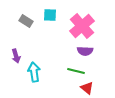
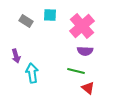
cyan arrow: moved 2 px left, 1 px down
red triangle: moved 1 px right
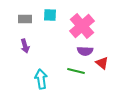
gray rectangle: moved 1 px left, 2 px up; rotated 32 degrees counterclockwise
purple arrow: moved 9 px right, 10 px up
cyan arrow: moved 9 px right, 6 px down
red triangle: moved 14 px right, 25 px up
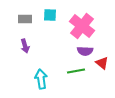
pink cross: rotated 10 degrees counterclockwise
green line: rotated 24 degrees counterclockwise
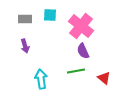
pink cross: moved 1 px left
purple semicircle: moved 2 px left; rotated 63 degrees clockwise
red triangle: moved 2 px right, 15 px down
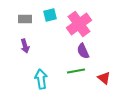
cyan square: rotated 16 degrees counterclockwise
pink cross: moved 2 px left, 2 px up; rotated 15 degrees clockwise
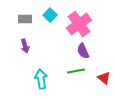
cyan square: rotated 32 degrees counterclockwise
